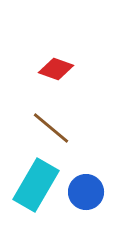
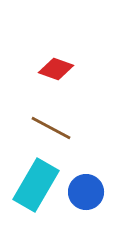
brown line: rotated 12 degrees counterclockwise
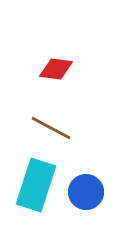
red diamond: rotated 12 degrees counterclockwise
cyan rectangle: rotated 12 degrees counterclockwise
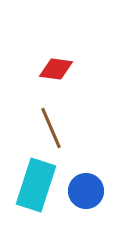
brown line: rotated 39 degrees clockwise
blue circle: moved 1 px up
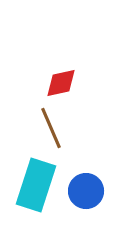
red diamond: moved 5 px right, 14 px down; rotated 20 degrees counterclockwise
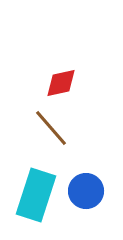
brown line: rotated 18 degrees counterclockwise
cyan rectangle: moved 10 px down
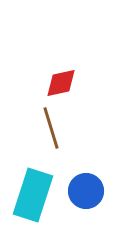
brown line: rotated 24 degrees clockwise
cyan rectangle: moved 3 px left
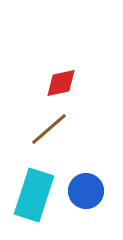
brown line: moved 2 px left, 1 px down; rotated 66 degrees clockwise
cyan rectangle: moved 1 px right
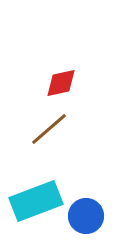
blue circle: moved 25 px down
cyan rectangle: moved 2 px right, 6 px down; rotated 51 degrees clockwise
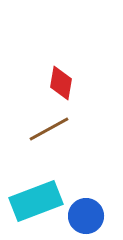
red diamond: rotated 68 degrees counterclockwise
brown line: rotated 12 degrees clockwise
